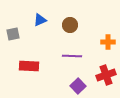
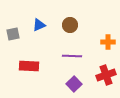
blue triangle: moved 1 px left, 5 px down
purple square: moved 4 px left, 2 px up
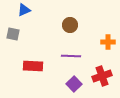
blue triangle: moved 15 px left, 15 px up
gray square: rotated 24 degrees clockwise
purple line: moved 1 px left
red rectangle: moved 4 px right
red cross: moved 4 px left, 1 px down
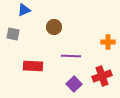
brown circle: moved 16 px left, 2 px down
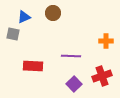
blue triangle: moved 7 px down
brown circle: moved 1 px left, 14 px up
orange cross: moved 2 px left, 1 px up
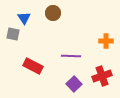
blue triangle: moved 1 px down; rotated 40 degrees counterclockwise
red rectangle: rotated 24 degrees clockwise
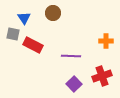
red rectangle: moved 21 px up
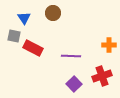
gray square: moved 1 px right, 2 px down
orange cross: moved 3 px right, 4 px down
red rectangle: moved 3 px down
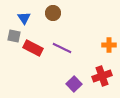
purple line: moved 9 px left, 8 px up; rotated 24 degrees clockwise
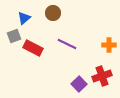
blue triangle: rotated 24 degrees clockwise
gray square: rotated 32 degrees counterclockwise
purple line: moved 5 px right, 4 px up
purple square: moved 5 px right
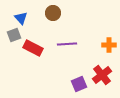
blue triangle: moved 3 px left; rotated 32 degrees counterclockwise
gray square: moved 1 px up
purple line: rotated 30 degrees counterclockwise
red cross: moved 1 px up; rotated 18 degrees counterclockwise
purple square: rotated 21 degrees clockwise
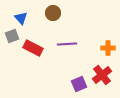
gray square: moved 2 px left, 1 px down
orange cross: moved 1 px left, 3 px down
